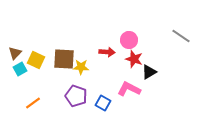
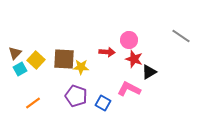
yellow square: rotated 18 degrees clockwise
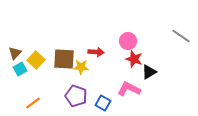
pink circle: moved 1 px left, 1 px down
red arrow: moved 11 px left
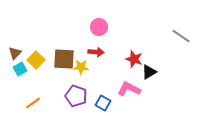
pink circle: moved 29 px left, 14 px up
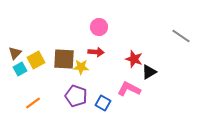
yellow square: rotated 18 degrees clockwise
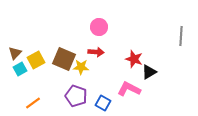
gray line: rotated 60 degrees clockwise
brown square: rotated 20 degrees clockwise
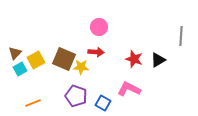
black triangle: moved 9 px right, 12 px up
orange line: rotated 14 degrees clockwise
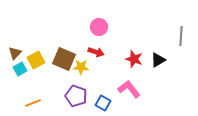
red arrow: rotated 14 degrees clockwise
pink L-shape: rotated 25 degrees clockwise
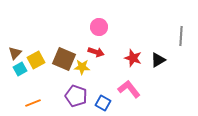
red star: moved 1 px left, 1 px up
yellow star: moved 1 px right
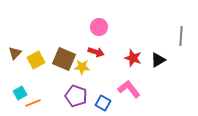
cyan square: moved 24 px down
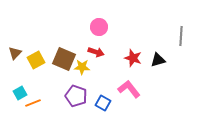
black triangle: rotated 14 degrees clockwise
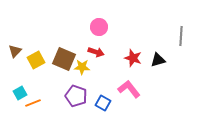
brown triangle: moved 2 px up
